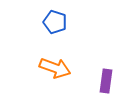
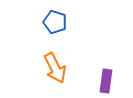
orange arrow: rotated 44 degrees clockwise
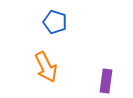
orange arrow: moved 9 px left, 1 px up
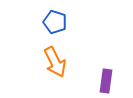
orange arrow: moved 9 px right, 5 px up
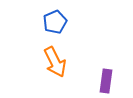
blue pentagon: rotated 30 degrees clockwise
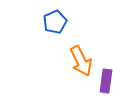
orange arrow: moved 26 px right, 1 px up
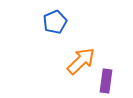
orange arrow: rotated 108 degrees counterclockwise
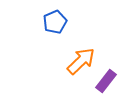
purple rectangle: rotated 30 degrees clockwise
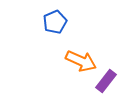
orange arrow: rotated 68 degrees clockwise
